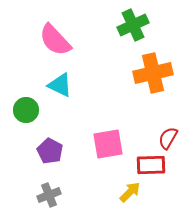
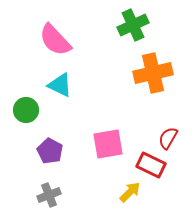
red rectangle: rotated 28 degrees clockwise
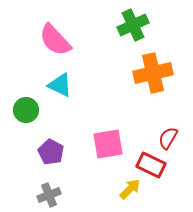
purple pentagon: moved 1 px right, 1 px down
yellow arrow: moved 3 px up
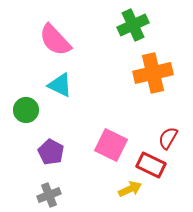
pink square: moved 3 px right, 1 px down; rotated 36 degrees clockwise
yellow arrow: rotated 20 degrees clockwise
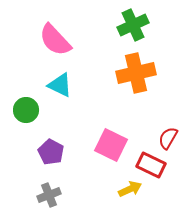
orange cross: moved 17 px left
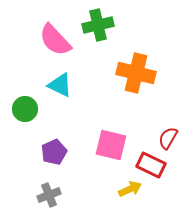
green cross: moved 35 px left; rotated 12 degrees clockwise
orange cross: rotated 27 degrees clockwise
green circle: moved 1 px left, 1 px up
pink square: rotated 12 degrees counterclockwise
purple pentagon: moved 3 px right; rotated 20 degrees clockwise
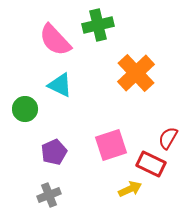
orange cross: rotated 33 degrees clockwise
pink square: rotated 32 degrees counterclockwise
red rectangle: moved 1 px up
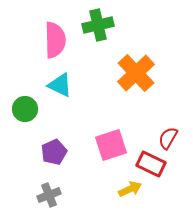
pink semicircle: rotated 138 degrees counterclockwise
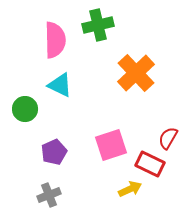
red rectangle: moved 1 px left
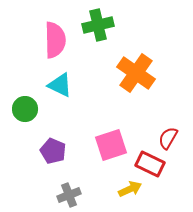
orange cross: rotated 12 degrees counterclockwise
purple pentagon: moved 1 px left, 1 px up; rotated 25 degrees counterclockwise
gray cross: moved 20 px right
